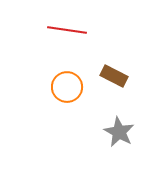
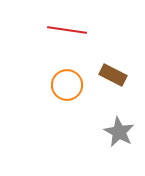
brown rectangle: moved 1 px left, 1 px up
orange circle: moved 2 px up
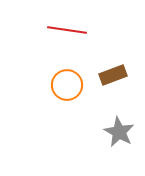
brown rectangle: rotated 48 degrees counterclockwise
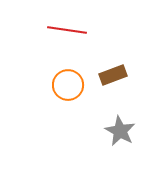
orange circle: moved 1 px right
gray star: moved 1 px right, 1 px up
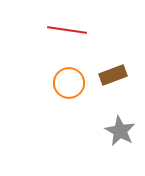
orange circle: moved 1 px right, 2 px up
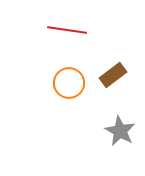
brown rectangle: rotated 16 degrees counterclockwise
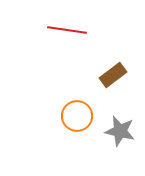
orange circle: moved 8 px right, 33 px down
gray star: rotated 16 degrees counterclockwise
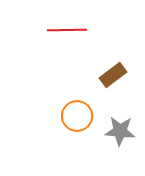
red line: rotated 9 degrees counterclockwise
gray star: rotated 8 degrees counterclockwise
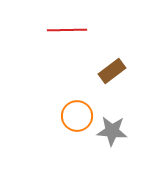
brown rectangle: moved 1 px left, 4 px up
gray star: moved 8 px left
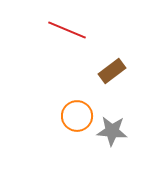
red line: rotated 24 degrees clockwise
